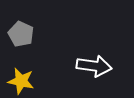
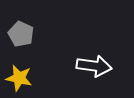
yellow star: moved 2 px left, 3 px up
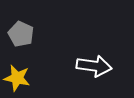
yellow star: moved 2 px left
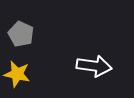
yellow star: moved 4 px up
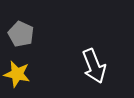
white arrow: rotated 60 degrees clockwise
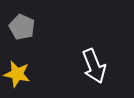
gray pentagon: moved 1 px right, 7 px up
